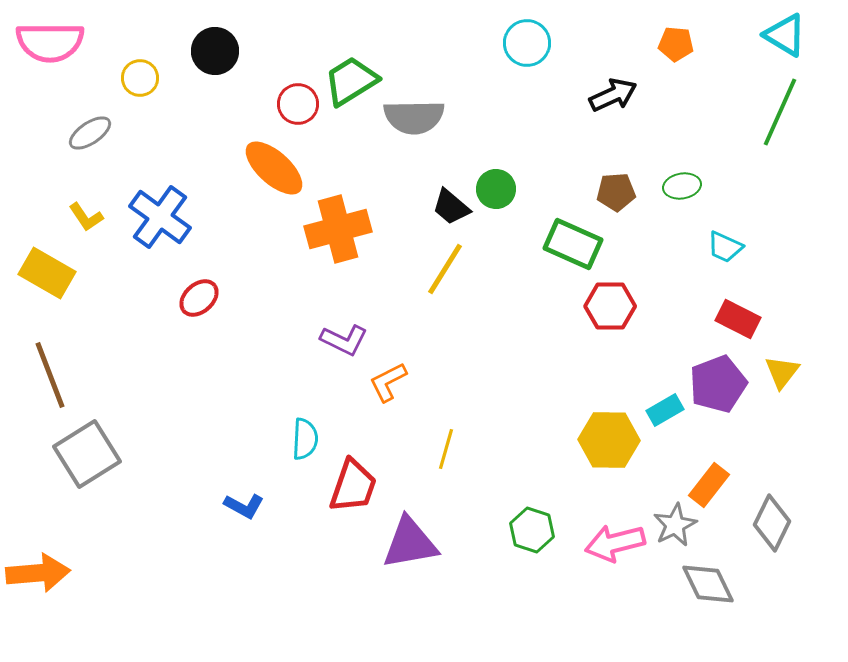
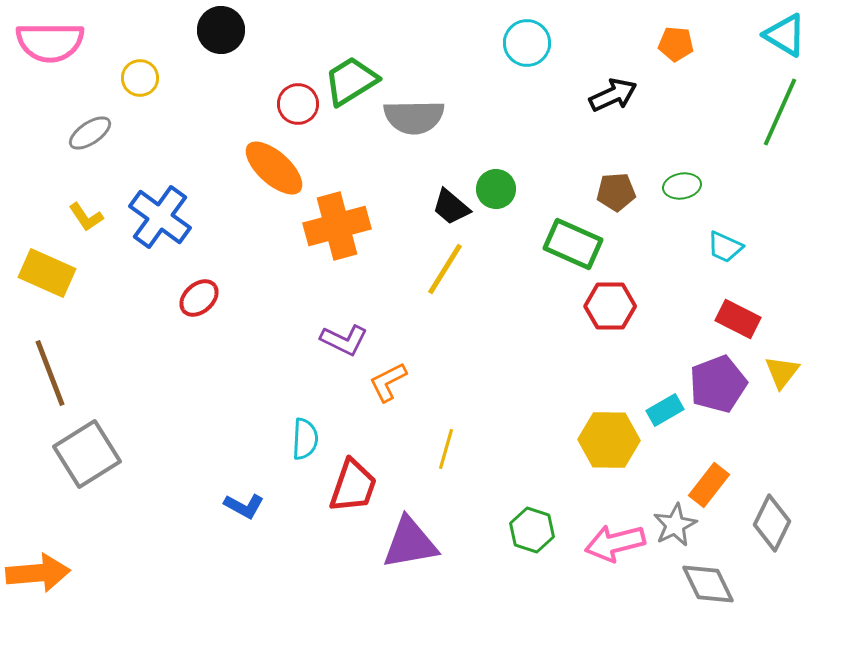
black circle at (215, 51): moved 6 px right, 21 px up
orange cross at (338, 229): moved 1 px left, 3 px up
yellow rectangle at (47, 273): rotated 6 degrees counterclockwise
brown line at (50, 375): moved 2 px up
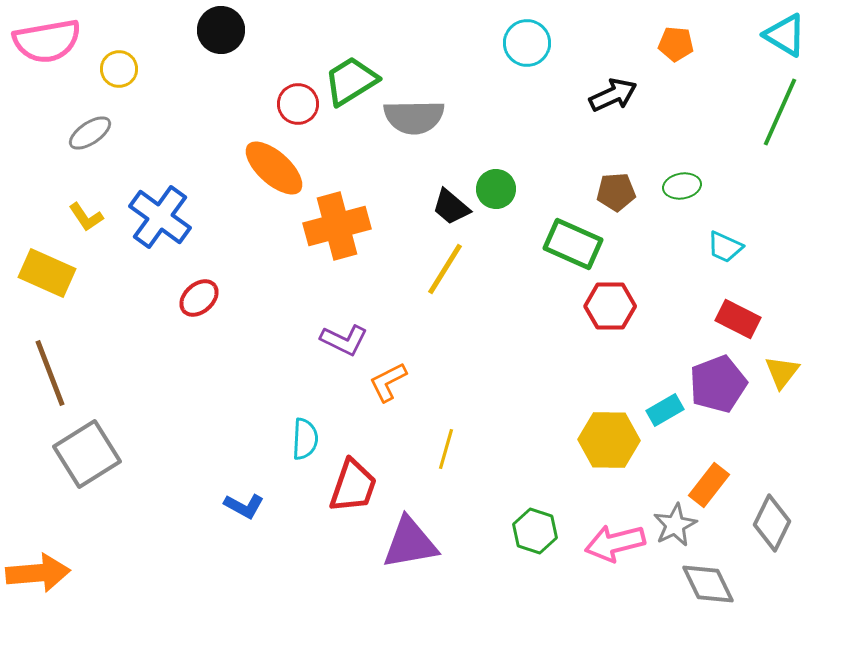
pink semicircle at (50, 42): moved 3 px left, 1 px up; rotated 10 degrees counterclockwise
yellow circle at (140, 78): moved 21 px left, 9 px up
green hexagon at (532, 530): moved 3 px right, 1 px down
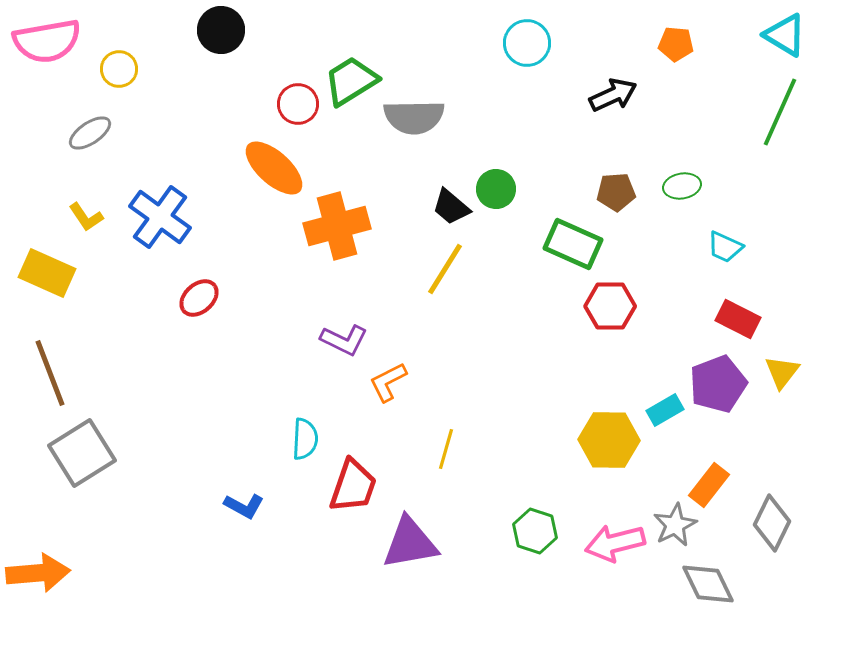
gray square at (87, 454): moved 5 px left, 1 px up
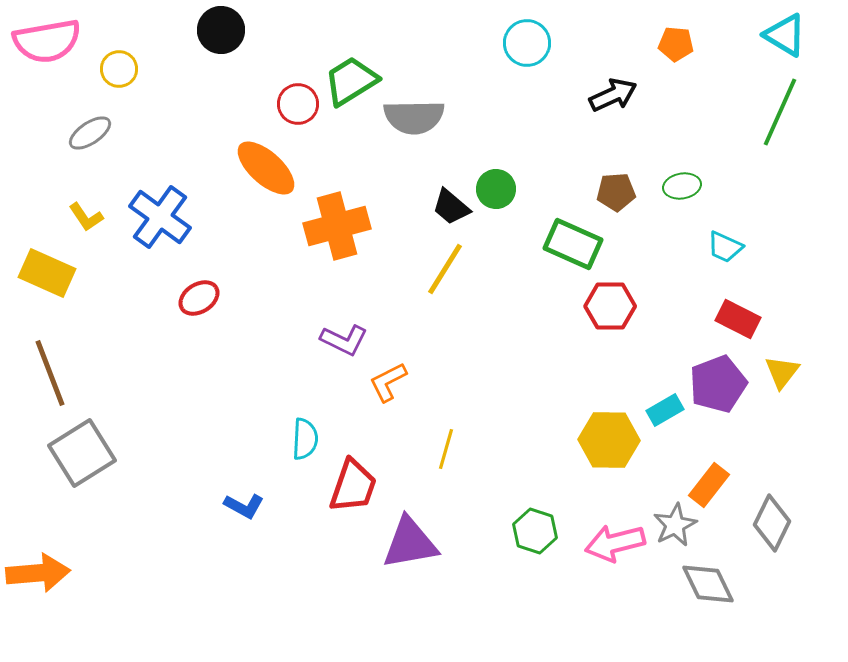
orange ellipse at (274, 168): moved 8 px left
red ellipse at (199, 298): rotated 9 degrees clockwise
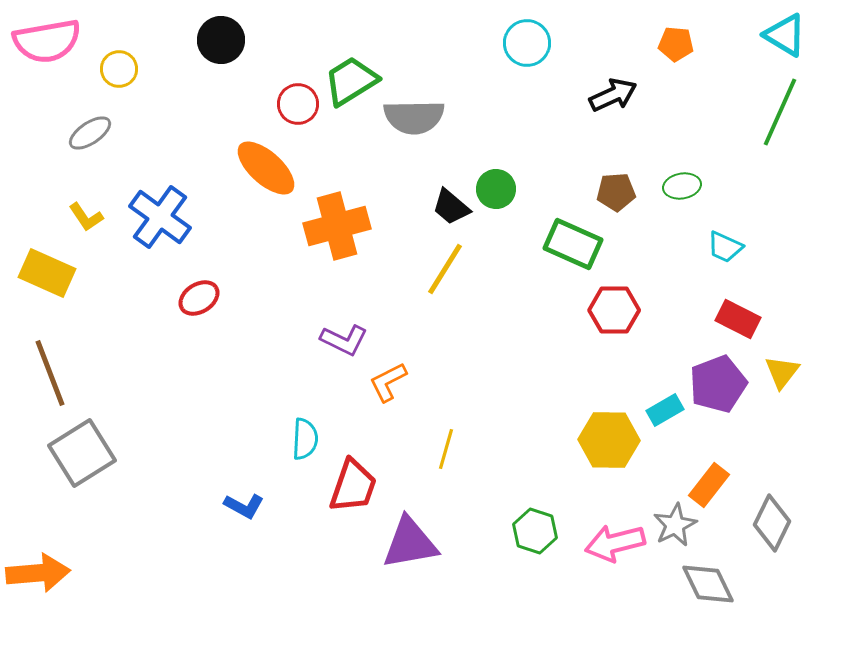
black circle at (221, 30): moved 10 px down
red hexagon at (610, 306): moved 4 px right, 4 px down
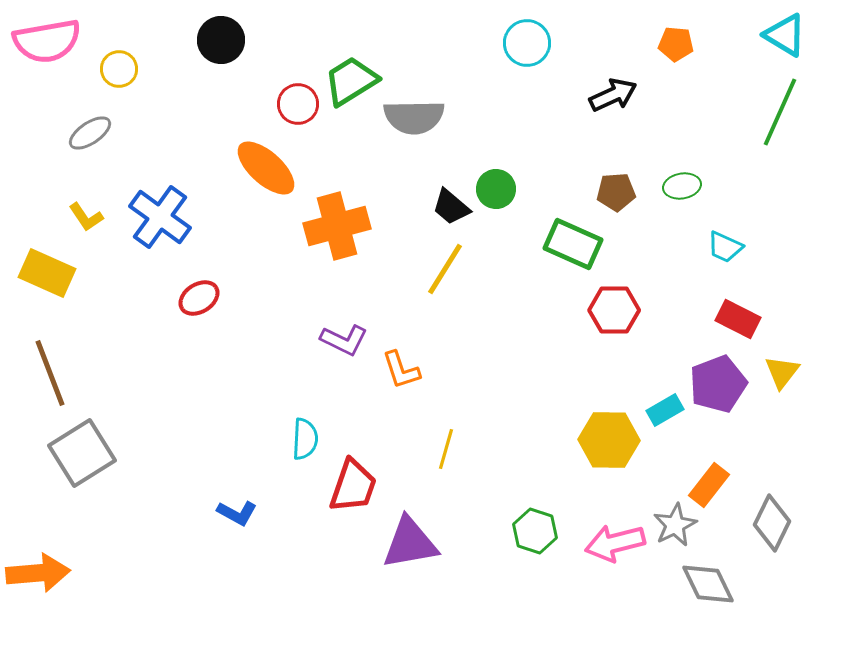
orange L-shape at (388, 382): moved 13 px right, 12 px up; rotated 81 degrees counterclockwise
blue L-shape at (244, 506): moved 7 px left, 7 px down
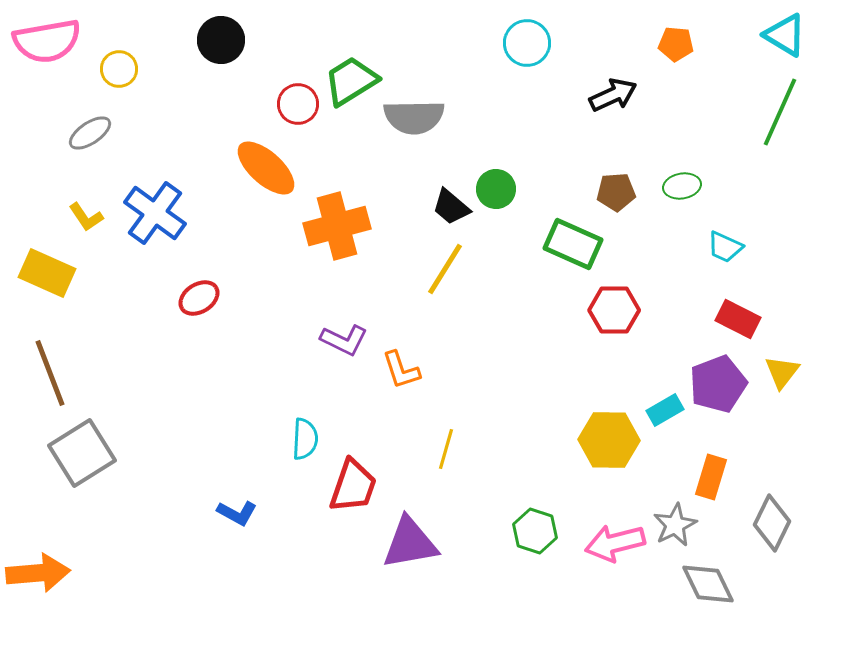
blue cross at (160, 217): moved 5 px left, 4 px up
orange rectangle at (709, 485): moved 2 px right, 8 px up; rotated 21 degrees counterclockwise
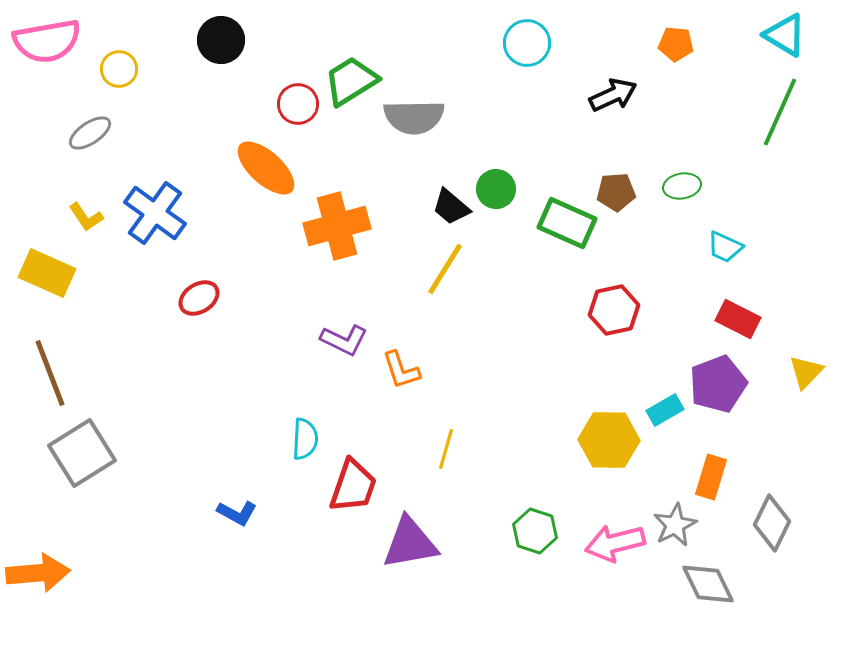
green rectangle at (573, 244): moved 6 px left, 21 px up
red hexagon at (614, 310): rotated 12 degrees counterclockwise
yellow triangle at (782, 372): moved 24 px right; rotated 6 degrees clockwise
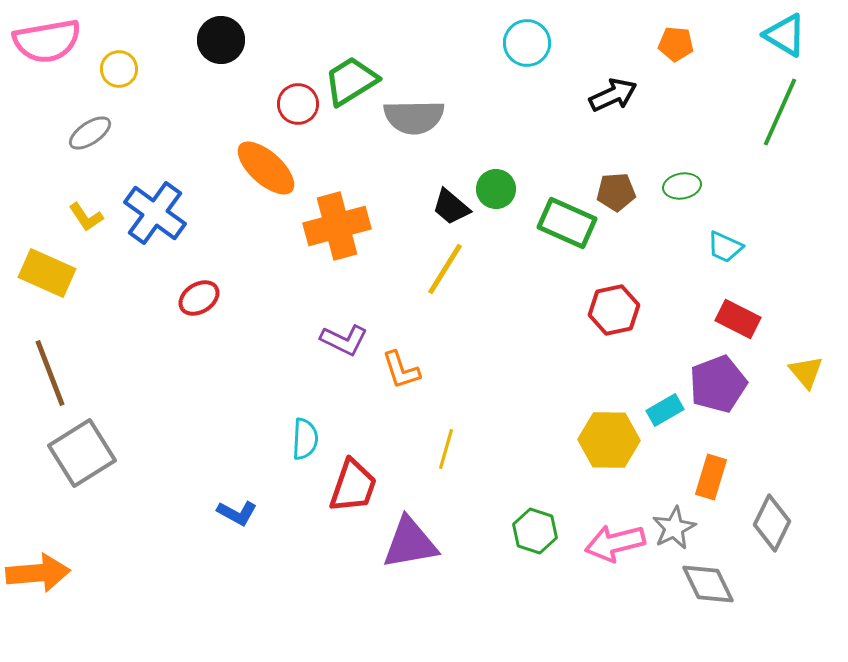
yellow triangle at (806, 372): rotated 24 degrees counterclockwise
gray star at (675, 525): moved 1 px left, 3 px down
